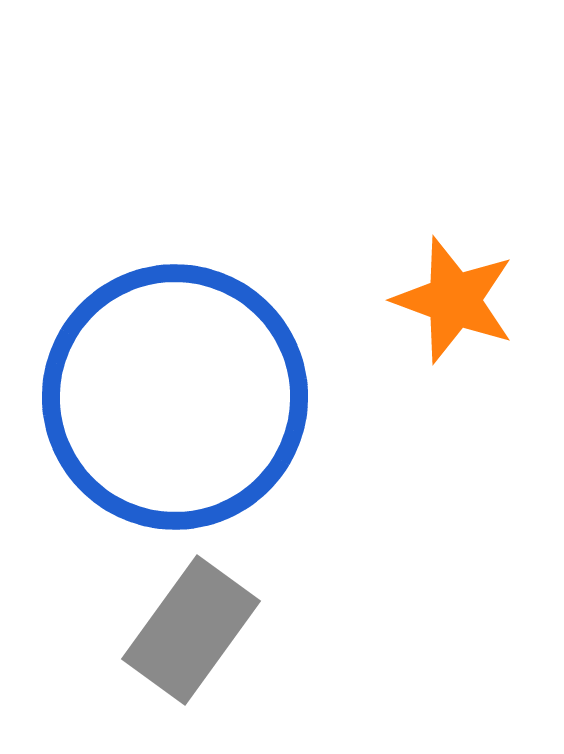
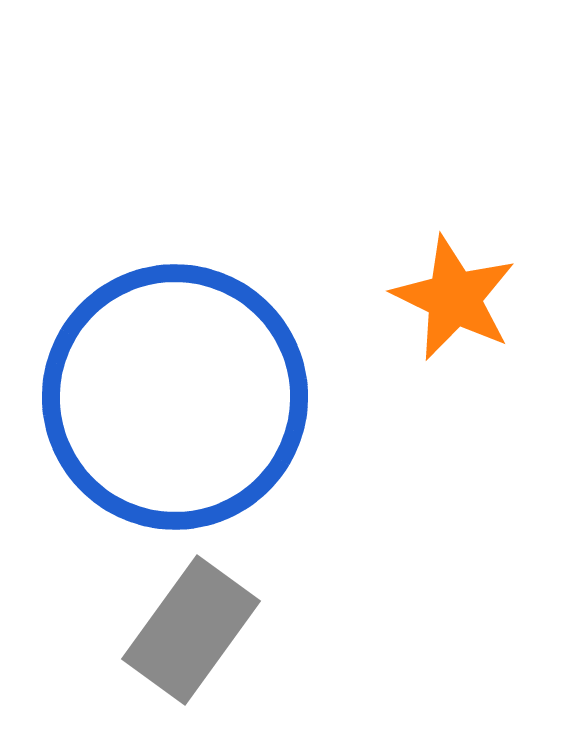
orange star: moved 2 px up; rotated 6 degrees clockwise
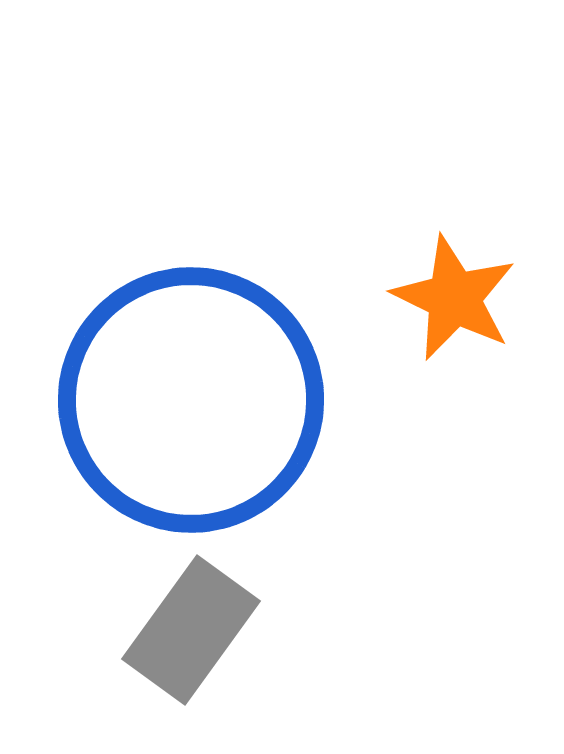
blue circle: moved 16 px right, 3 px down
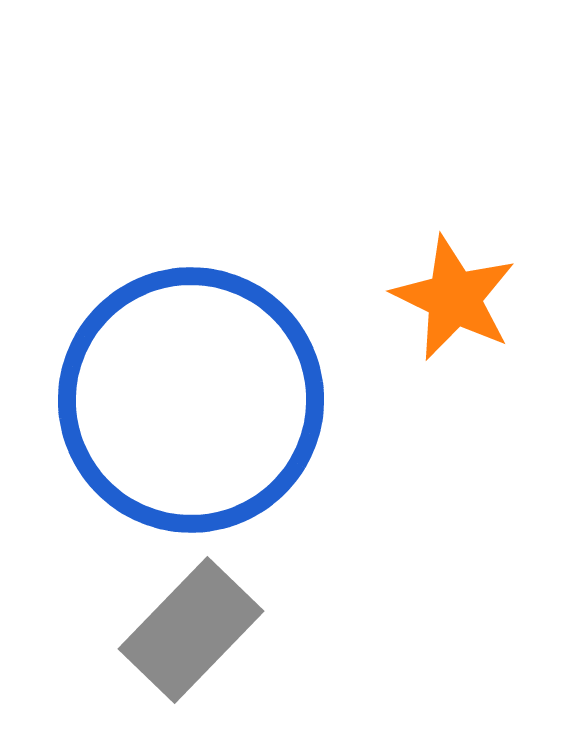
gray rectangle: rotated 8 degrees clockwise
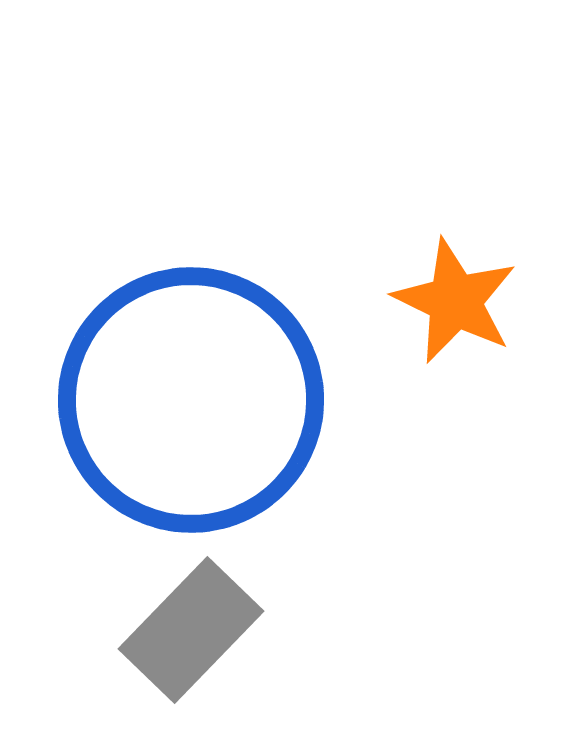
orange star: moved 1 px right, 3 px down
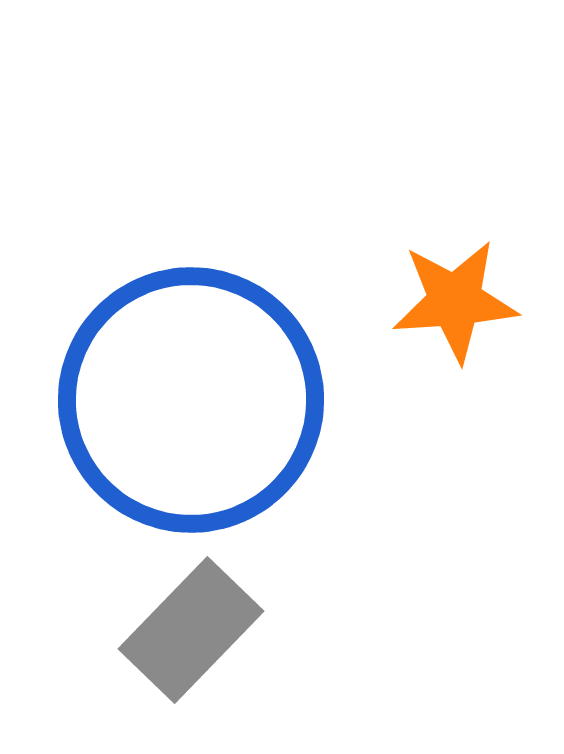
orange star: rotated 30 degrees counterclockwise
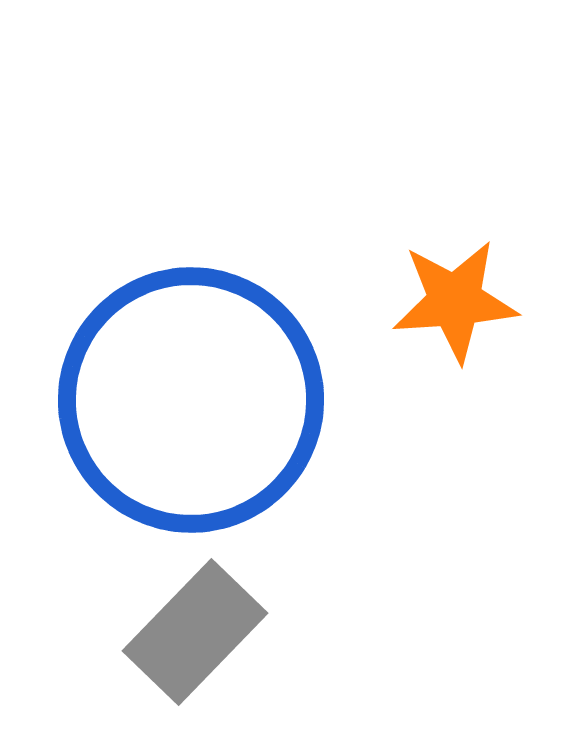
gray rectangle: moved 4 px right, 2 px down
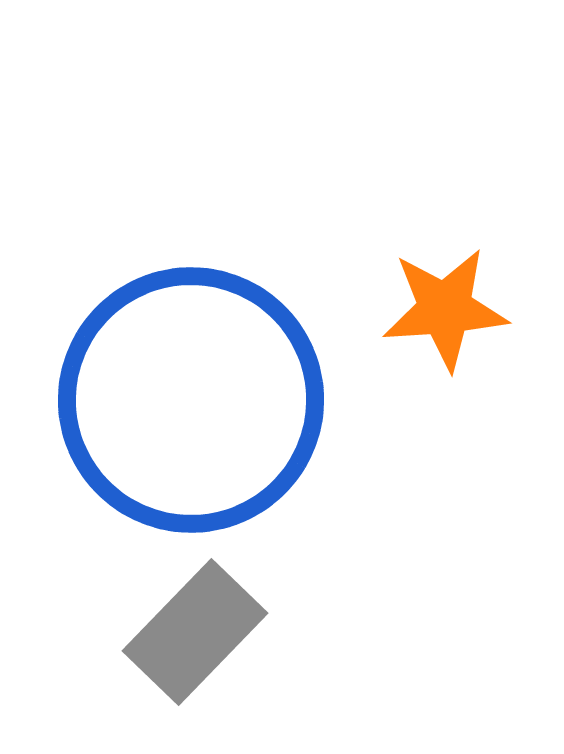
orange star: moved 10 px left, 8 px down
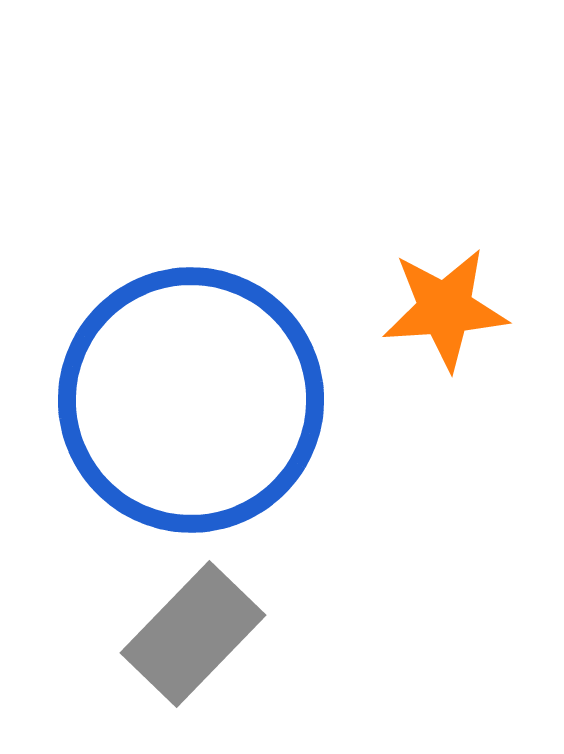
gray rectangle: moved 2 px left, 2 px down
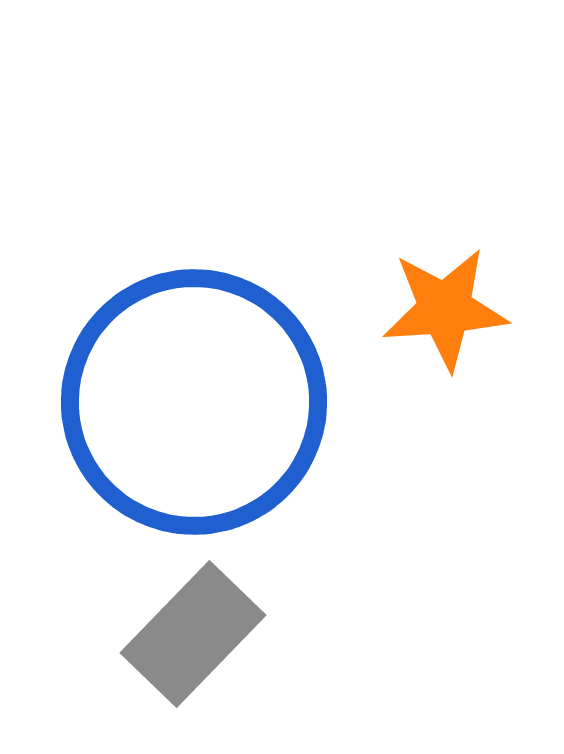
blue circle: moved 3 px right, 2 px down
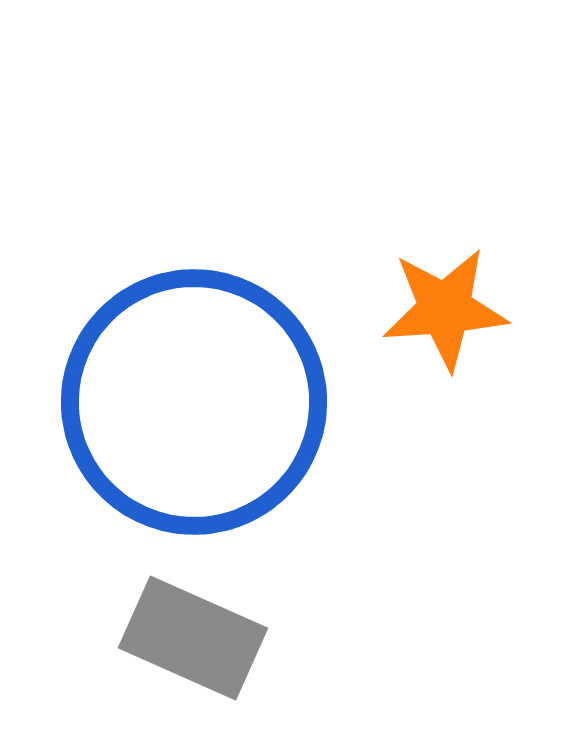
gray rectangle: moved 4 px down; rotated 70 degrees clockwise
